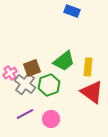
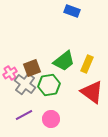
yellow rectangle: moved 1 px left, 3 px up; rotated 18 degrees clockwise
green hexagon: rotated 10 degrees clockwise
purple line: moved 1 px left, 1 px down
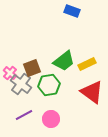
yellow rectangle: rotated 42 degrees clockwise
pink cross: rotated 16 degrees counterclockwise
gray cross: moved 4 px left
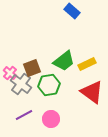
blue rectangle: rotated 21 degrees clockwise
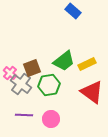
blue rectangle: moved 1 px right
purple line: rotated 30 degrees clockwise
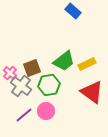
gray cross: moved 2 px down
purple line: rotated 42 degrees counterclockwise
pink circle: moved 5 px left, 8 px up
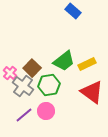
brown square: rotated 24 degrees counterclockwise
gray cross: moved 2 px right
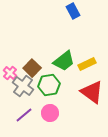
blue rectangle: rotated 21 degrees clockwise
pink circle: moved 4 px right, 2 px down
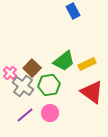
purple line: moved 1 px right
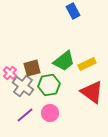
brown square: rotated 30 degrees clockwise
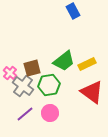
purple line: moved 1 px up
